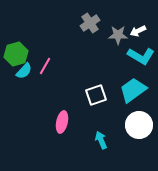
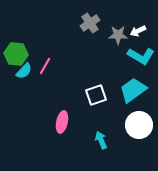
green hexagon: rotated 20 degrees clockwise
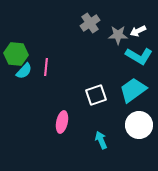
cyan L-shape: moved 2 px left
pink line: moved 1 px right, 1 px down; rotated 24 degrees counterclockwise
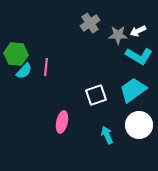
cyan arrow: moved 6 px right, 5 px up
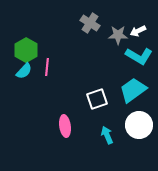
gray cross: rotated 24 degrees counterclockwise
green hexagon: moved 10 px right, 4 px up; rotated 25 degrees clockwise
pink line: moved 1 px right
white square: moved 1 px right, 4 px down
pink ellipse: moved 3 px right, 4 px down; rotated 20 degrees counterclockwise
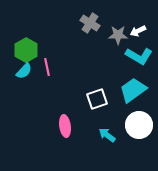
pink line: rotated 18 degrees counterclockwise
cyan arrow: rotated 30 degrees counterclockwise
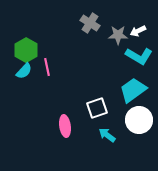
white square: moved 9 px down
white circle: moved 5 px up
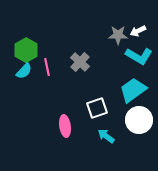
gray cross: moved 10 px left, 39 px down; rotated 12 degrees clockwise
cyan arrow: moved 1 px left, 1 px down
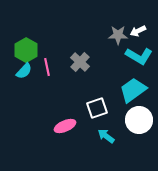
pink ellipse: rotated 75 degrees clockwise
